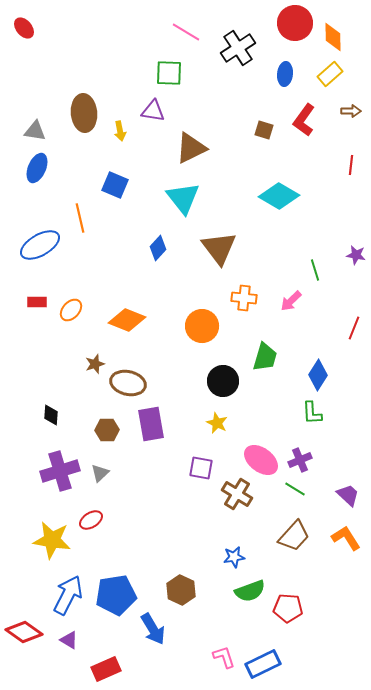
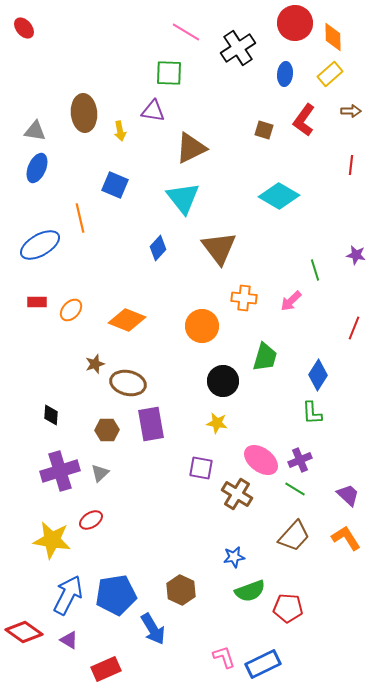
yellow star at (217, 423): rotated 15 degrees counterclockwise
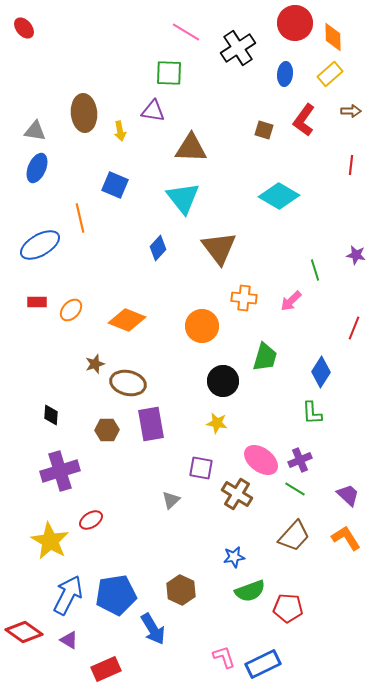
brown triangle at (191, 148): rotated 28 degrees clockwise
blue diamond at (318, 375): moved 3 px right, 3 px up
gray triangle at (100, 473): moved 71 px right, 27 px down
yellow star at (52, 540): moved 2 px left, 1 px down; rotated 21 degrees clockwise
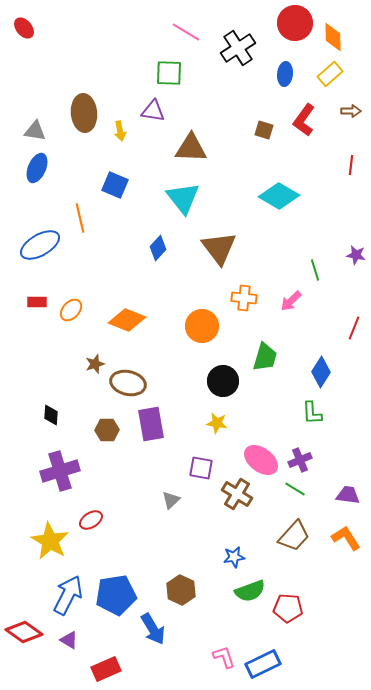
purple trapezoid at (348, 495): rotated 35 degrees counterclockwise
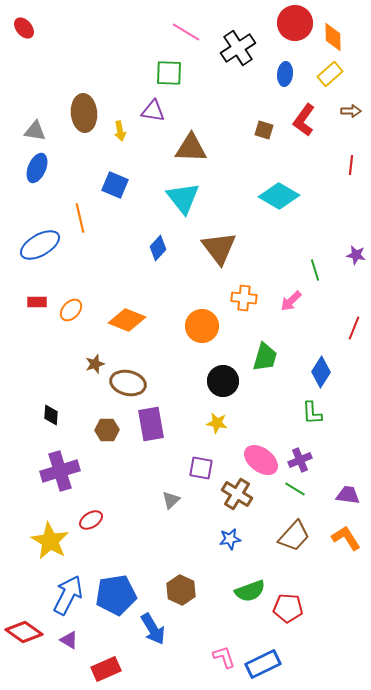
blue star at (234, 557): moved 4 px left, 18 px up
